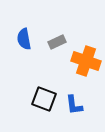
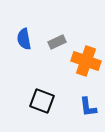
black square: moved 2 px left, 2 px down
blue L-shape: moved 14 px right, 2 px down
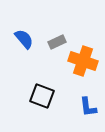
blue semicircle: rotated 150 degrees clockwise
orange cross: moved 3 px left
black square: moved 5 px up
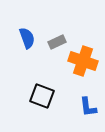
blue semicircle: moved 3 px right, 1 px up; rotated 20 degrees clockwise
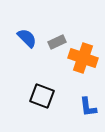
blue semicircle: rotated 25 degrees counterclockwise
orange cross: moved 3 px up
